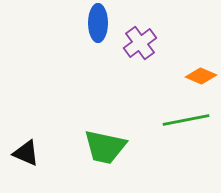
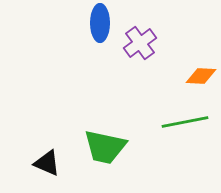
blue ellipse: moved 2 px right
orange diamond: rotated 20 degrees counterclockwise
green line: moved 1 px left, 2 px down
black triangle: moved 21 px right, 10 px down
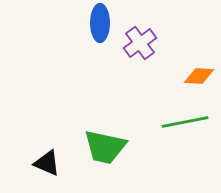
orange diamond: moved 2 px left
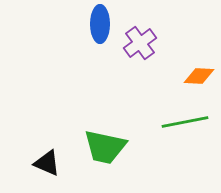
blue ellipse: moved 1 px down
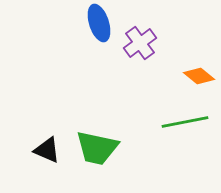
blue ellipse: moved 1 px left, 1 px up; rotated 18 degrees counterclockwise
orange diamond: rotated 36 degrees clockwise
green trapezoid: moved 8 px left, 1 px down
black triangle: moved 13 px up
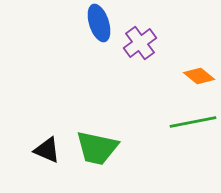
green line: moved 8 px right
